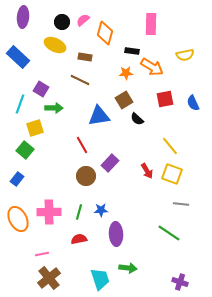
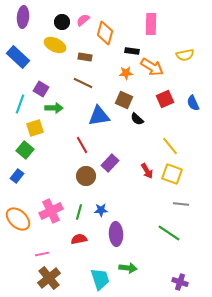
brown line at (80, 80): moved 3 px right, 3 px down
red square at (165, 99): rotated 12 degrees counterclockwise
brown square at (124, 100): rotated 36 degrees counterclockwise
blue rectangle at (17, 179): moved 3 px up
pink cross at (49, 212): moved 2 px right, 1 px up; rotated 25 degrees counterclockwise
orange ellipse at (18, 219): rotated 20 degrees counterclockwise
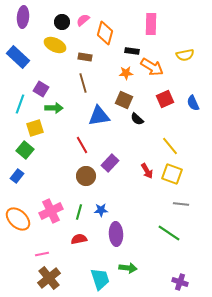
brown line at (83, 83): rotated 48 degrees clockwise
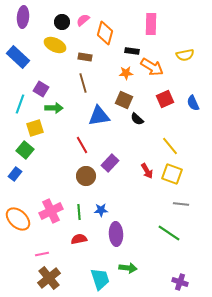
blue rectangle at (17, 176): moved 2 px left, 2 px up
green line at (79, 212): rotated 21 degrees counterclockwise
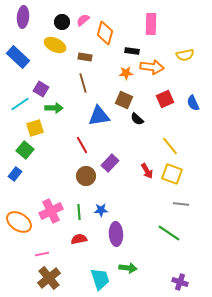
orange arrow at (152, 67): rotated 25 degrees counterclockwise
cyan line at (20, 104): rotated 36 degrees clockwise
orange ellipse at (18, 219): moved 1 px right, 3 px down; rotated 10 degrees counterclockwise
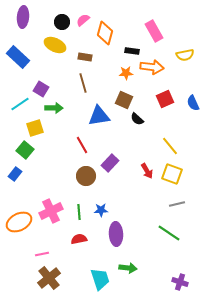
pink rectangle at (151, 24): moved 3 px right, 7 px down; rotated 30 degrees counterclockwise
gray line at (181, 204): moved 4 px left; rotated 21 degrees counterclockwise
orange ellipse at (19, 222): rotated 60 degrees counterclockwise
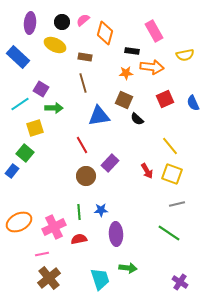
purple ellipse at (23, 17): moved 7 px right, 6 px down
green square at (25, 150): moved 3 px down
blue rectangle at (15, 174): moved 3 px left, 3 px up
pink cross at (51, 211): moved 3 px right, 16 px down
purple cross at (180, 282): rotated 14 degrees clockwise
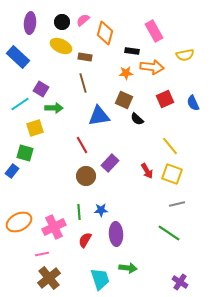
yellow ellipse at (55, 45): moved 6 px right, 1 px down
green square at (25, 153): rotated 24 degrees counterclockwise
red semicircle at (79, 239): moved 6 px right, 1 px down; rotated 49 degrees counterclockwise
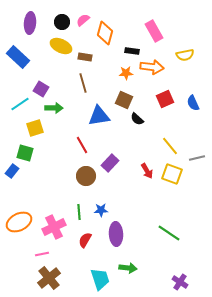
gray line at (177, 204): moved 20 px right, 46 px up
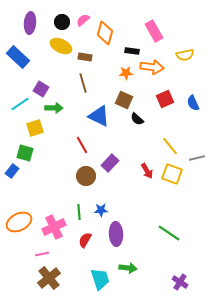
blue triangle at (99, 116): rotated 35 degrees clockwise
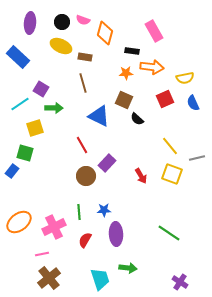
pink semicircle at (83, 20): rotated 120 degrees counterclockwise
yellow semicircle at (185, 55): moved 23 px down
purple rectangle at (110, 163): moved 3 px left
red arrow at (147, 171): moved 6 px left, 5 px down
blue star at (101, 210): moved 3 px right
orange ellipse at (19, 222): rotated 10 degrees counterclockwise
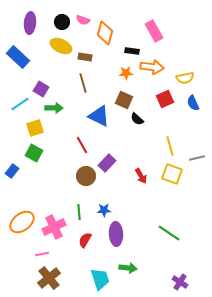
yellow line at (170, 146): rotated 24 degrees clockwise
green square at (25, 153): moved 9 px right; rotated 12 degrees clockwise
orange ellipse at (19, 222): moved 3 px right
